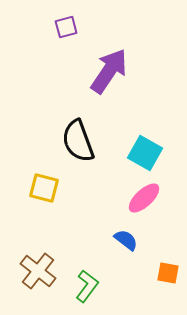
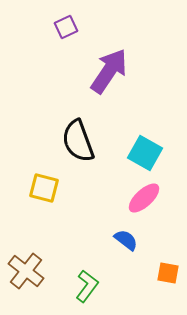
purple square: rotated 10 degrees counterclockwise
brown cross: moved 12 px left
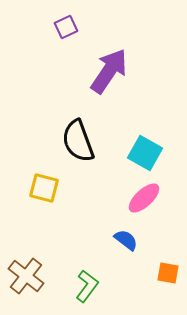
brown cross: moved 5 px down
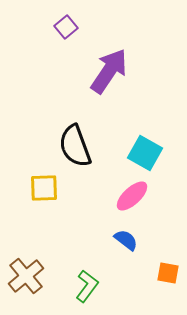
purple square: rotated 15 degrees counterclockwise
black semicircle: moved 3 px left, 5 px down
yellow square: rotated 16 degrees counterclockwise
pink ellipse: moved 12 px left, 2 px up
brown cross: rotated 12 degrees clockwise
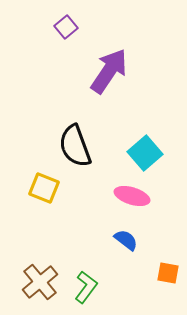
cyan square: rotated 20 degrees clockwise
yellow square: rotated 24 degrees clockwise
pink ellipse: rotated 60 degrees clockwise
brown cross: moved 14 px right, 6 px down
green L-shape: moved 1 px left, 1 px down
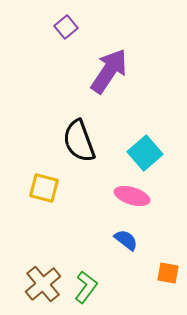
black semicircle: moved 4 px right, 5 px up
yellow square: rotated 8 degrees counterclockwise
brown cross: moved 3 px right, 2 px down
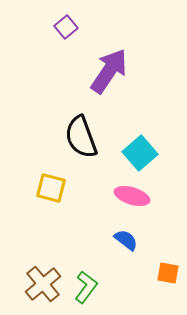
black semicircle: moved 2 px right, 4 px up
cyan square: moved 5 px left
yellow square: moved 7 px right
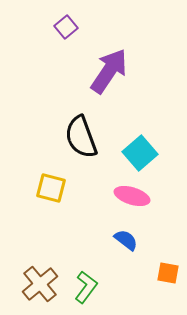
brown cross: moved 3 px left
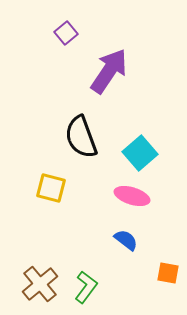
purple square: moved 6 px down
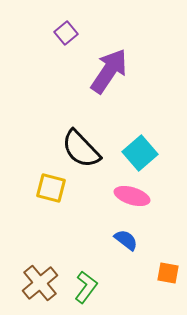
black semicircle: moved 12 px down; rotated 24 degrees counterclockwise
brown cross: moved 1 px up
